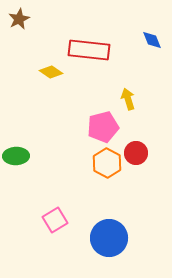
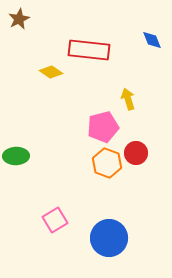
orange hexagon: rotated 8 degrees counterclockwise
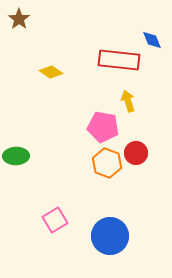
brown star: rotated 10 degrees counterclockwise
red rectangle: moved 30 px right, 10 px down
yellow arrow: moved 2 px down
pink pentagon: rotated 24 degrees clockwise
blue circle: moved 1 px right, 2 px up
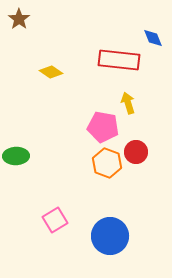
blue diamond: moved 1 px right, 2 px up
yellow arrow: moved 2 px down
red circle: moved 1 px up
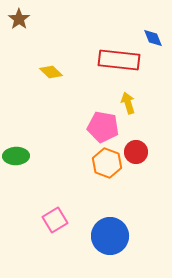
yellow diamond: rotated 10 degrees clockwise
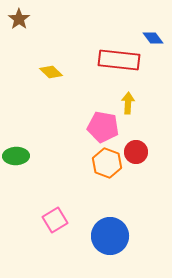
blue diamond: rotated 15 degrees counterclockwise
yellow arrow: rotated 20 degrees clockwise
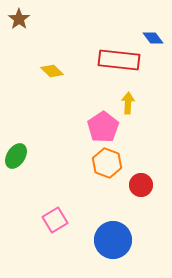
yellow diamond: moved 1 px right, 1 px up
pink pentagon: rotated 28 degrees clockwise
red circle: moved 5 px right, 33 px down
green ellipse: rotated 55 degrees counterclockwise
blue circle: moved 3 px right, 4 px down
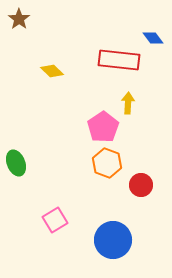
green ellipse: moved 7 px down; rotated 55 degrees counterclockwise
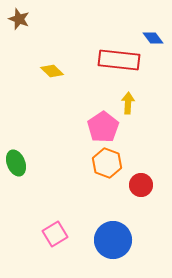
brown star: rotated 15 degrees counterclockwise
pink square: moved 14 px down
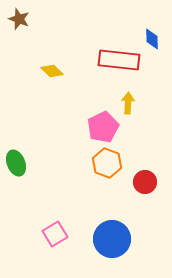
blue diamond: moved 1 px left, 1 px down; rotated 35 degrees clockwise
pink pentagon: rotated 8 degrees clockwise
red circle: moved 4 px right, 3 px up
blue circle: moved 1 px left, 1 px up
